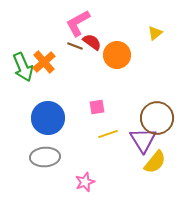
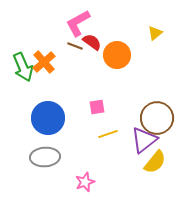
purple triangle: moved 1 px right; rotated 24 degrees clockwise
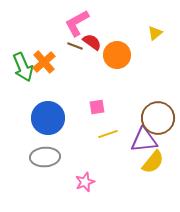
pink L-shape: moved 1 px left
brown circle: moved 1 px right
purple triangle: rotated 32 degrees clockwise
yellow semicircle: moved 2 px left
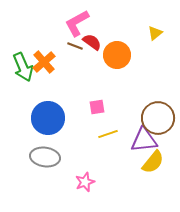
gray ellipse: rotated 12 degrees clockwise
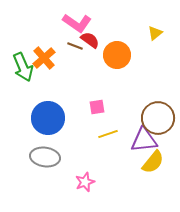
pink L-shape: rotated 116 degrees counterclockwise
red semicircle: moved 2 px left, 2 px up
orange cross: moved 4 px up
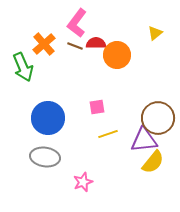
pink L-shape: rotated 92 degrees clockwise
red semicircle: moved 6 px right, 3 px down; rotated 36 degrees counterclockwise
orange cross: moved 14 px up
pink star: moved 2 px left
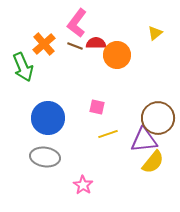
pink square: rotated 21 degrees clockwise
pink star: moved 3 px down; rotated 18 degrees counterclockwise
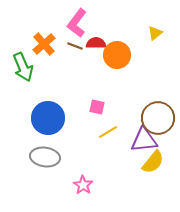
yellow line: moved 2 px up; rotated 12 degrees counterclockwise
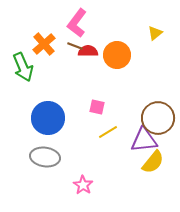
red semicircle: moved 8 px left, 8 px down
